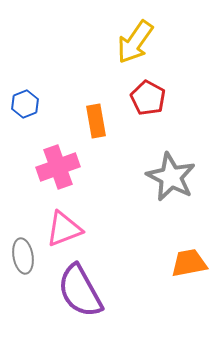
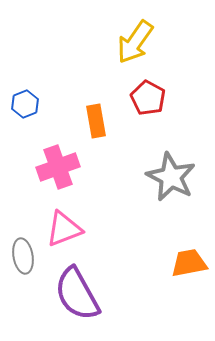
purple semicircle: moved 3 px left, 3 px down
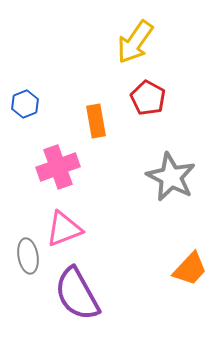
gray ellipse: moved 5 px right
orange trapezoid: moved 1 px right, 6 px down; rotated 144 degrees clockwise
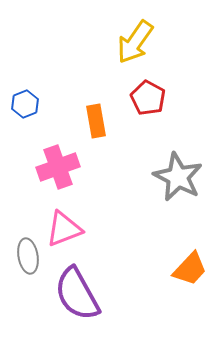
gray star: moved 7 px right
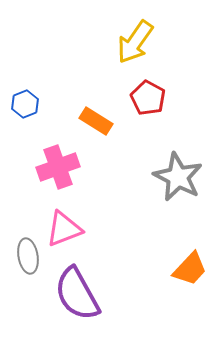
orange rectangle: rotated 48 degrees counterclockwise
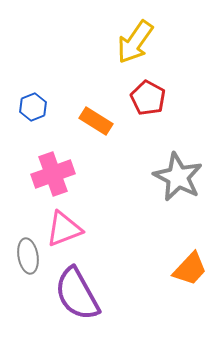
blue hexagon: moved 8 px right, 3 px down
pink cross: moved 5 px left, 7 px down
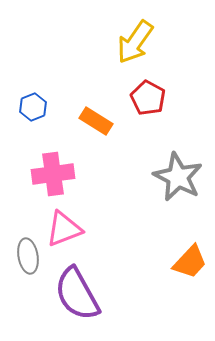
pink cross: rotated 12 degrees clockwise
orange trapezoid: moved 7 px up
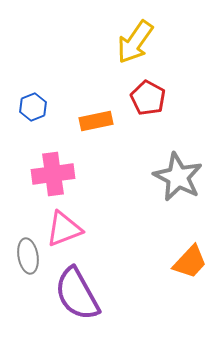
orange rectangle: rotated 44 degrees counterclockwise
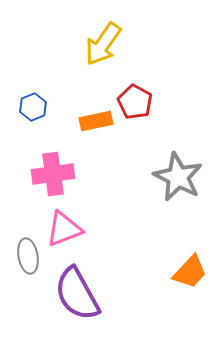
yellow arrow: moved 32 px left, 2 px down
red pentagon: moved 13 px left, 4 px down
orange trapezoid: moved 10 px down
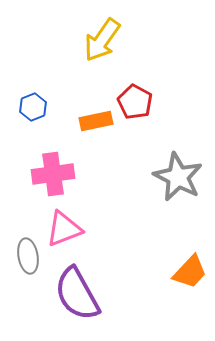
yellow arrow: moved 1 px left, 4 px up
